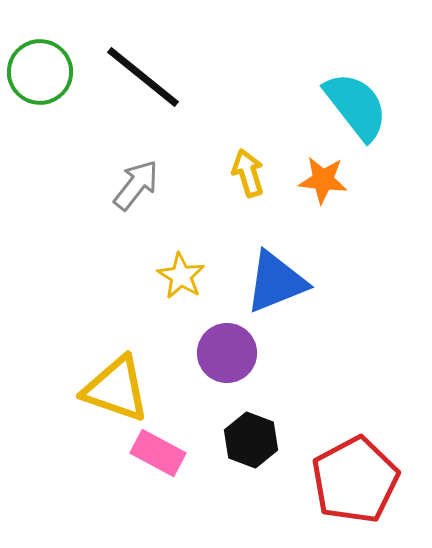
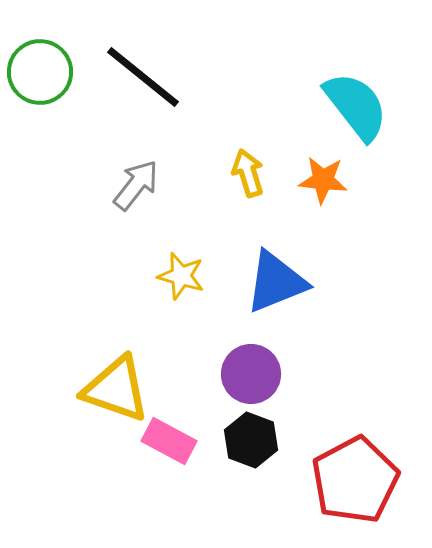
yellow star: rotated 15 degrees counterclockwise
purple circle: moved 24 px right, 21 px down
pink rectangle: moved 11 px right, 12 px up
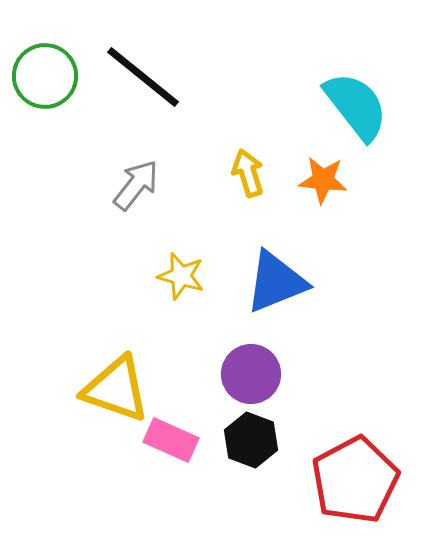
green circle: moved 5 px right, 4 px down
pink rectangle: moved 2 px right, 1 px up; rotated 4 degrees counterclockwise
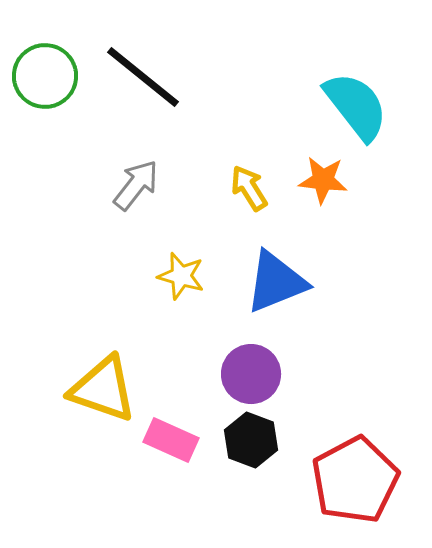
yellow arrow: moved 1 px right, 15 px down; rotated 15 degrees counterclockwise
yellow triangle: moved 13 px left
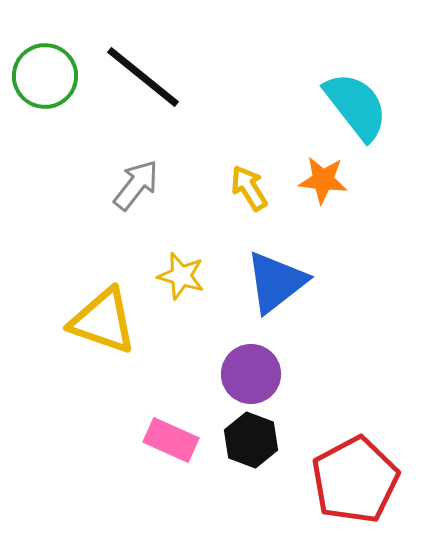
blue triangle: rotated 16 degrees counterclockwise
yellow triangle: moved 68 px up
